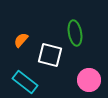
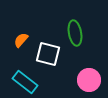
white square: moved 2 px left, 1 px up
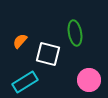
orange semicircle: moved 1 px left, 1 px down
cyan rectangle: rotated 70 degrees counterclockwise
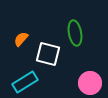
orange semicircle: moved 1 px right, 2 px up
pink circle: moved 1 px right, 3 px down
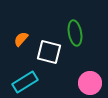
white square: moved 1 px right, 2 px up
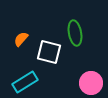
pink circle: moved 1 px right
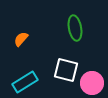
green ellipse: moved 5 px up
white square: moved 17 px right, 18 px down
pink circle: moved 1 px right
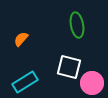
green ellipse: moved 2 px right, 3 px up
white square: moved 3 px right, 3 px up
